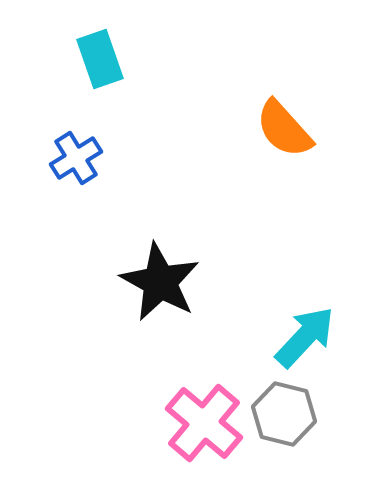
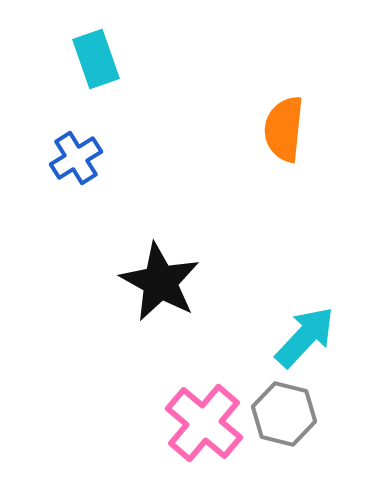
cyan rectangle: moved 4 px left
orange semicircle: rotated 48 degrees clockwise
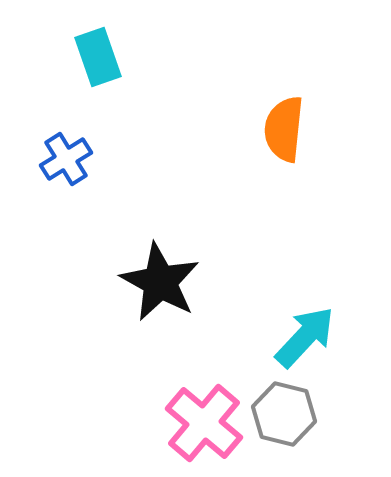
cyan rectangle: moved 2 px right, 2 px up
blue cross: moved 10 px left, 1 px down
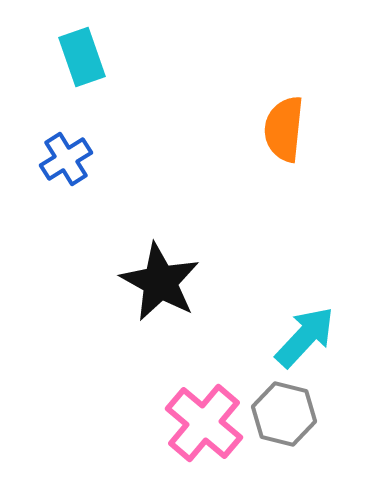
cyan rectangle: moved 16 px left
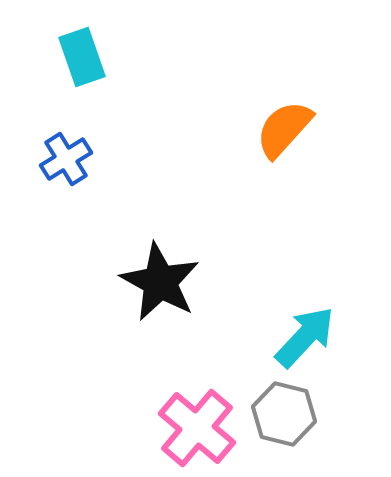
orange semicircle: rotated 36 degrees clockwise
pink cross: moved 7 px left, 5 px down
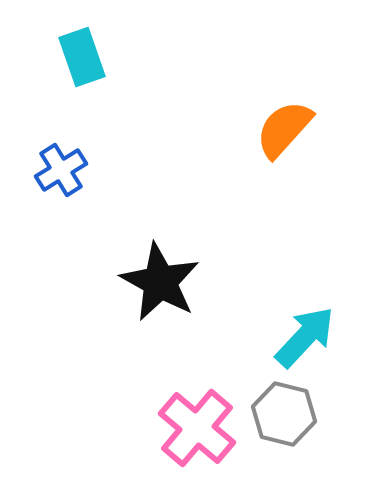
blue cross: moved 5 px left, 11 px down
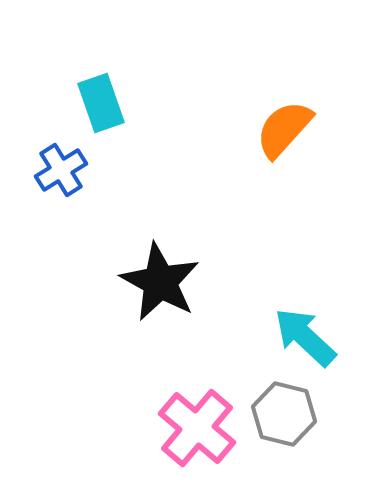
cyan rectangle: moved 19 px right, 46 px down
cyan arrow: rotated 90 degrees counterclockwise
